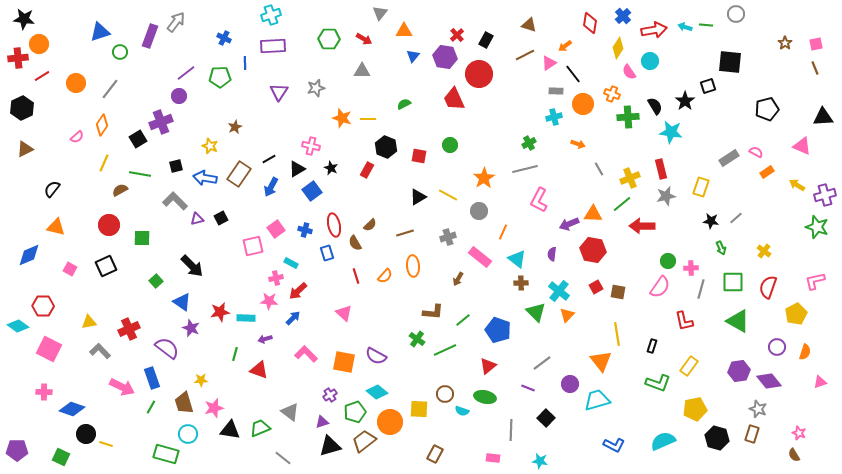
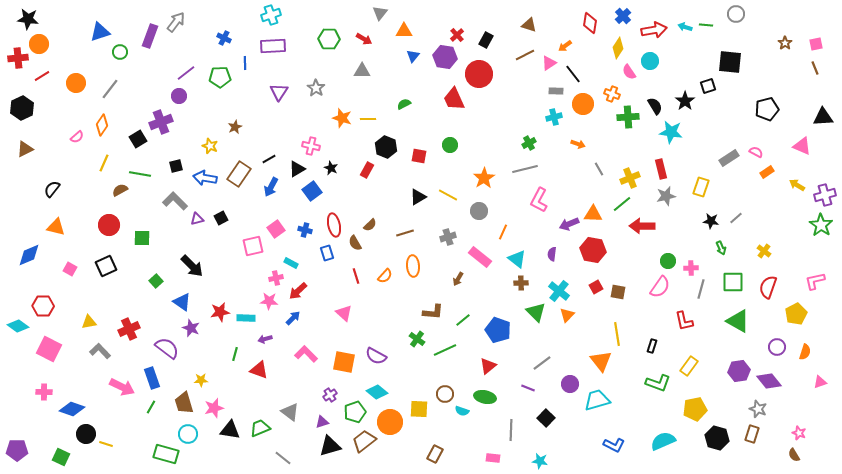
black star at (24, 19): moved 4 px right
gray star at (316, 88): rotated 24 degrees counterclockwise
green star at (817, 227): moved 4 px right, 2 px up; rotated 15 degrees clockwise
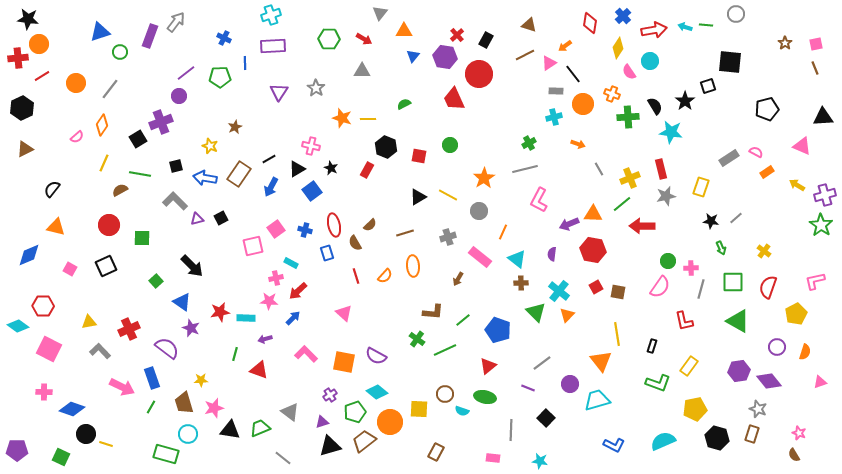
brown rectangle at (435, 454): moved 1 px right, 2 px up
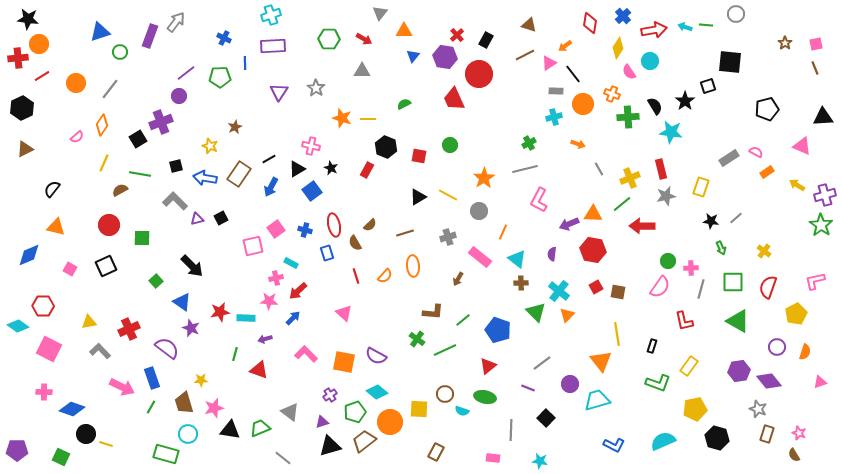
brown rectangle at (752, 434): moved 15 px right
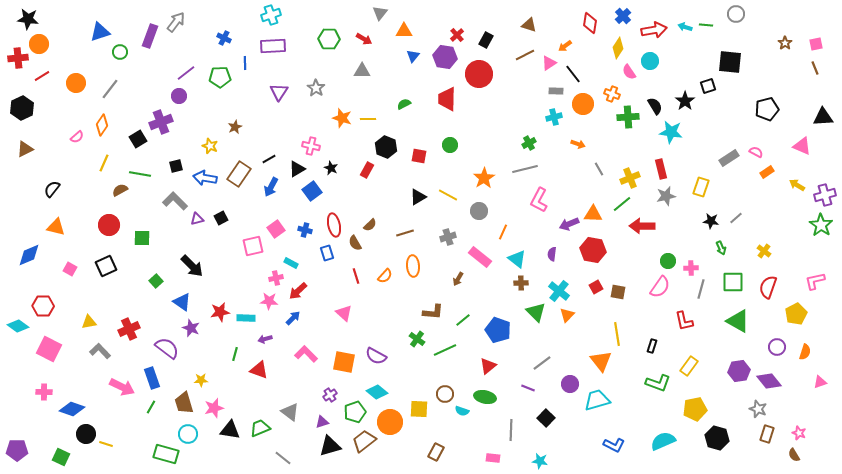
red trapezoid at (454, 99): moved 7 px left; rotated 25 degrees clockwise
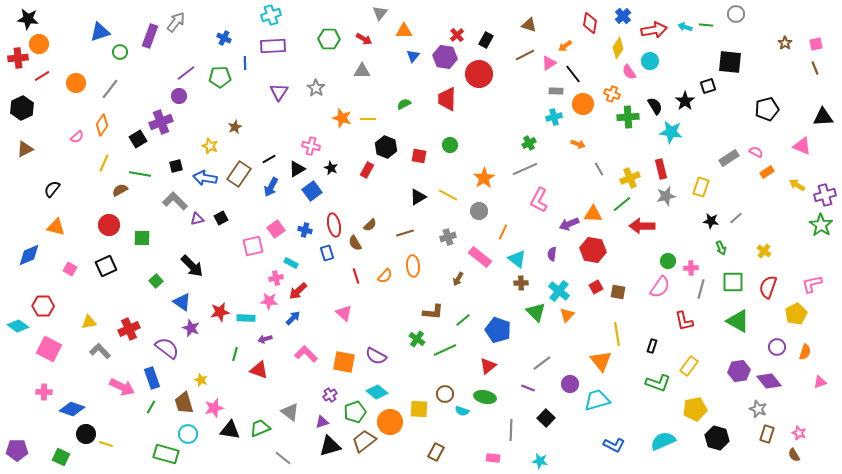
gray line at (525, 169): rotated 10 degrees counterclockwise
pink L-shape at (815, 281): moved 3 px left, 3 px down
yellow star at (201, 380): rotated 24 degrees clockwise
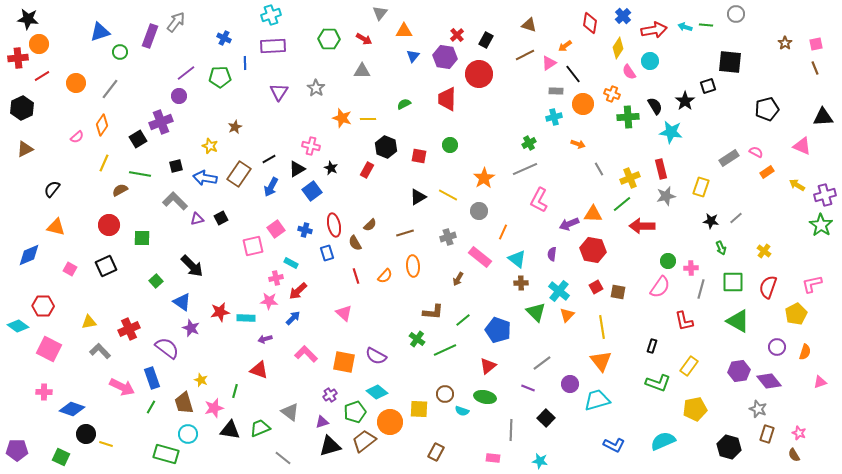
yellow line at (617, 334): moved 15 px left, 7 px up
green line at (235, 354): moved 37 px down
black hexagon at (717, 438): moved 12 px right, 9 px down
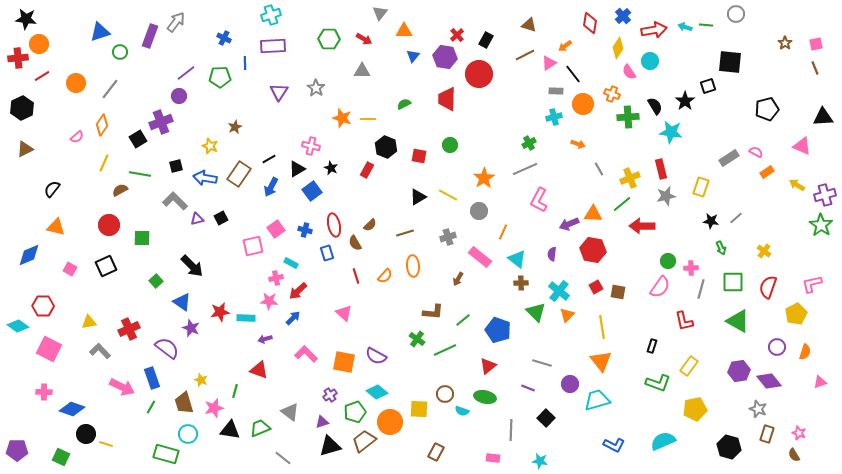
black star at (28, 19): moved 2 px left
gray line at (542, 363): rotated 54 degrees clockwise
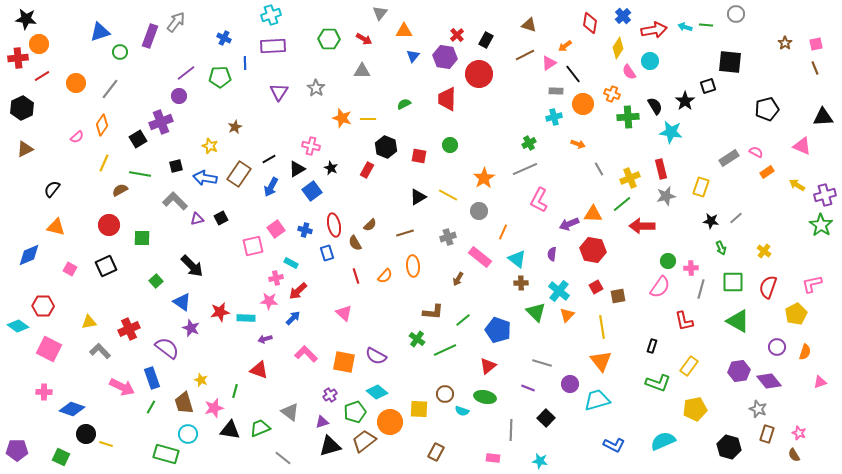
brown square at (618, 292): moved 4 px down; rotated 21 degrees counterclockwise
